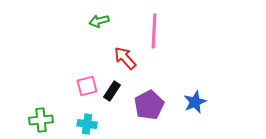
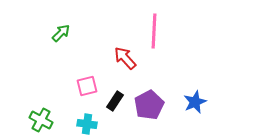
green arrow: moved 38 px left, 12 px down; rotated 150 degrees clockwise
black rectangle: moved 3 px right, 10 px down
green cross: rotated 35 degrees clockwise
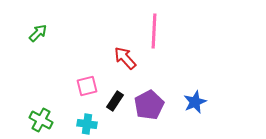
green arrow: moved 23 px left
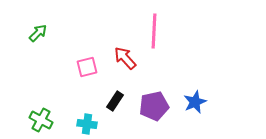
pink square: moved 19 px up
purple pentagon: moved 5 px right, 1 px down; rotated 16 degrees clockwise
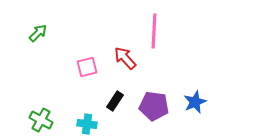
purple pentagon: rotated 20 degrees clockwise
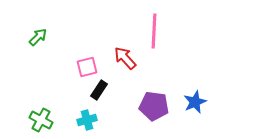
green arrow: moved 4 px down
black rectangle: moved 16 px left, 11 px up
cyan cross: moved 4 px up; rotated 24 degrees counterclockwise
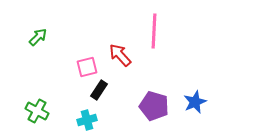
red arrow: moved 5 px left, 3 px up
purple pentagon: rotated 8 degrees clockwise
green cross: moved 4 px left, 9 px up
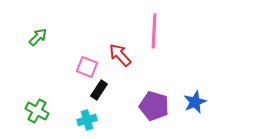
pink square: rotated 35 degrees clockwise
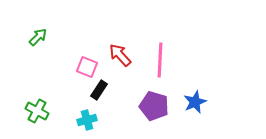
pink line: moved 6 px right, 29 px down
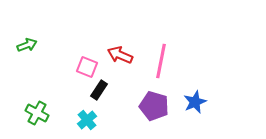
green arrow: moved 11 px left, 8 px down; rotated 24 degrees clockwise
red arrow: rotated 25 degrees counterclockwise
pink line: moved 1 px right, 1 px down; rotated 8 degrees clockwise
green cross: moved 2 px down
cyan cross: rotated 24 degrees counterclockwise
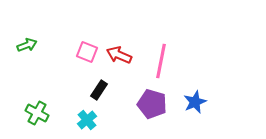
red arrow: moved 1 px left
pink square: moved 15 px up
purple pentagon: moved 2 px left, 2 px up
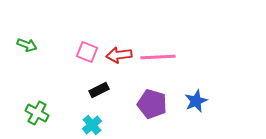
green arrow: rotated 42 degrees clockwise
red arrow: rotated 30 degrees counterclockwise
pink line: moved 3 px left, 4 px up; rotated 76 degrees clockwise
black rectangle: rotated 30 degrees clockwise
blue star: moved 1 px right, 1 px up
cyan cross: moved 5 px right, 5 px down
